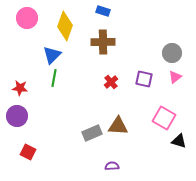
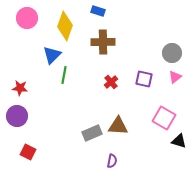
blue rectangle: moved 5 px left
green line: moved 10 px right, 3 px up
purple semicircle: moved 5 px up; rotated 104 degrees clockwise
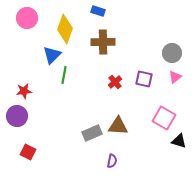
yellow diamond: moved 3 px down
red cross: moved 4 px right
red star: moved 4 px right, 3 px down; rotated 14 degrees counterclockwise
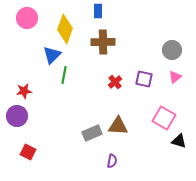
blue rectangle: rotated 72 degrees clockwise
gray circle: moved 3 px up
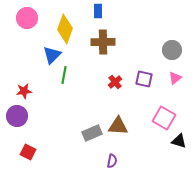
pink triangle: moved 1 px down
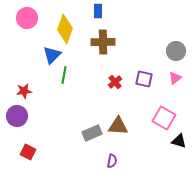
gray circle: moved 4 px right, 1 px down
